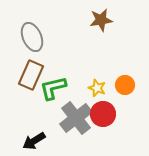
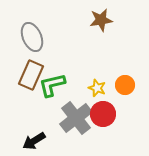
green L-shape: moved 1 px left, 3 px up
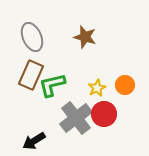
brown star: moved 16 px left, 17 px down; rotated 25 degrees clockwise
yellow star: rotated 24 degrees clockwise
red circle: moved 1 px right
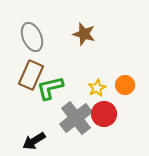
brown star: moved 1 px left, 3 px up
green L-shape: moved 2 px left, 3 px down
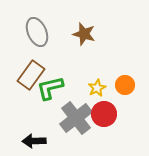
gray ellipse: moved 5 px right, 5 px up
brown rectangle: rotated 12 degrees clockwise
black arrow: rotated 30 degrees clockwise
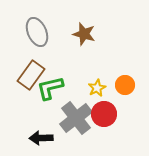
black arrow: moved 7 px right, 3 px up
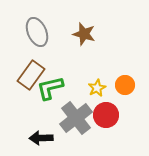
red circle: moved 2 px right, 1 px down
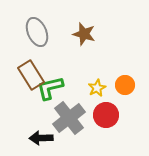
brown rectangle: rotated 68 degrees counterclockwise
gray cross: moved 7 px left
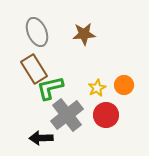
brown star: rotated 20 degrees counterclockwise
brown rectangle: moved 3 px right, 6 px up
orange circle: moved 1 px left
gray cross: moved 2 px left, 3 px up
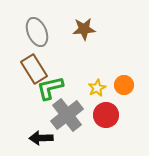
brown star: moved 5 px up
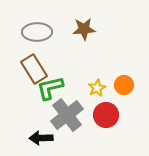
gray ellipse: rotated 68 degrees counterclockwise
